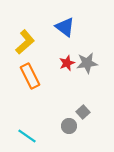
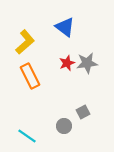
gray square: rotated 16 degrees clockwise
gray circle: moved 5 px left
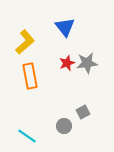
blue triangle: rotated 15 degrees clockwise
orange rectangle: rotated 15 degrees clockwise
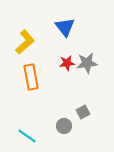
red star: rotated 14 degrees clockwise
orange rectangle: moved 1 px right, 1 px down
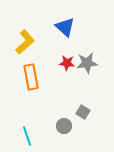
blue triangle: rotated 10 degrees counterclockwise
red star: rotated 14 degrees clockwise
gray square: rotated 32 degrees counterclockwise
cyan line: rotated 36 degrees clockwise
